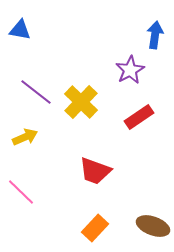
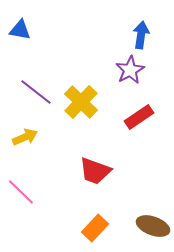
blue arrow: moved 14 px left
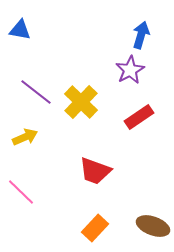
blue arrow: rotated 8 degrees clockwise
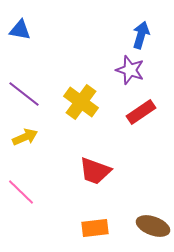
purple star: rotated 24 degrees counterclockwise
purple line: moved 12 px left, 2 px down
yellow cross: rotated 8 degrees counterclockwise
red rectangle: moved 2 px right, 5 px up
orange rectangle: rotated 40 degrees clockwise
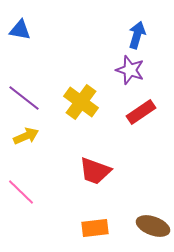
blue arrow: moved 4 px left
purple line: moved 4 px down
yellow arrow: moved 1 px right, 1 px up
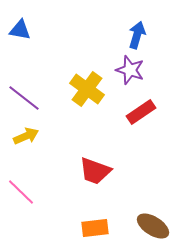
yellow cross: moved 6 px right, 13 px up
brown ellipse: rotated 12 degrees clockwise
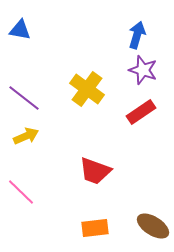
purple star: moved 13 px right
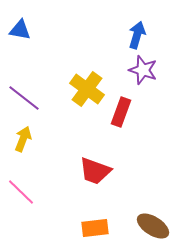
red rectangle: moved 20 px left; rotated 36 degrees counterclockwise
yellow arrow: moved 3 px left, 3 px down; rotated 45 degrees counterclockwise
